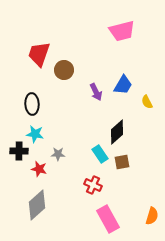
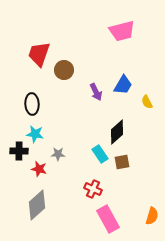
red cross: moved 4 px down
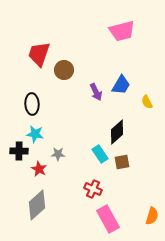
blue trapezoid: moved 2 px left
red star: rotated 14 degrees clockwise
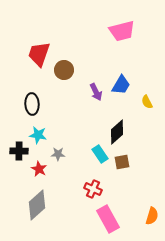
cyan star: moved 3 px right, 1 px down
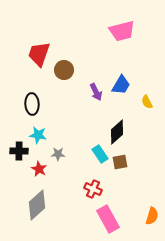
brown square: moved 2 px left
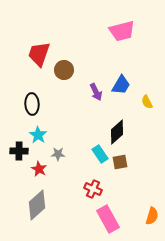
cyan star: rotated 24 degrees clockwise
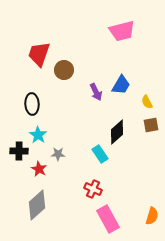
brown square: moved 31 px right, 37 px up
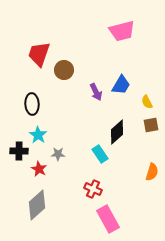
orange semicircle: moved 44 px up
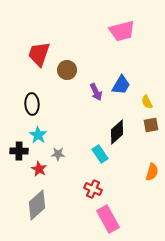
brown circle: moved 3 px right
